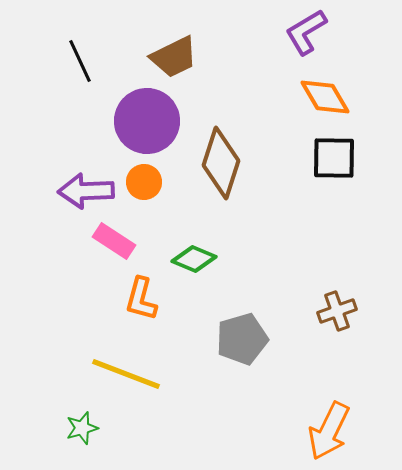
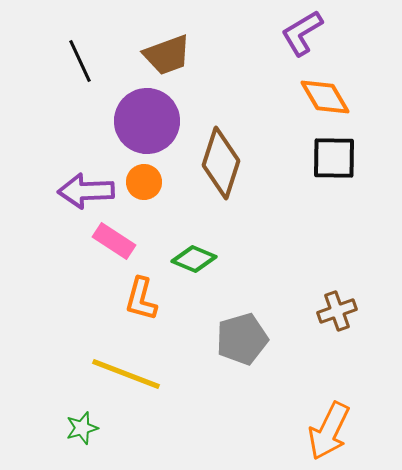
purple L-shape: moved 4 px left, 1 px down
brown trapezoid: moved 7 px left, 2 px up; rotated 6 degrees clockwise
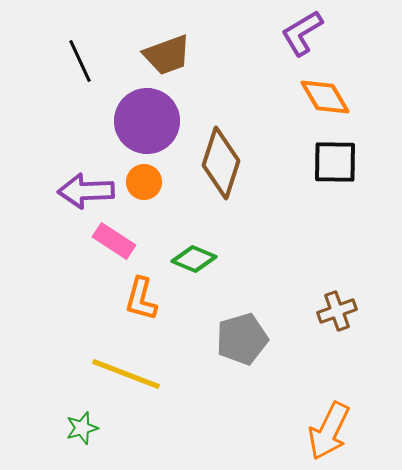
black square: moved 1 px right, 4 px down
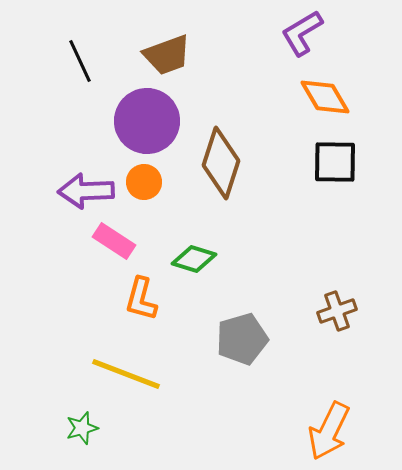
green diamond: rotated 6 degrees counterclockwise
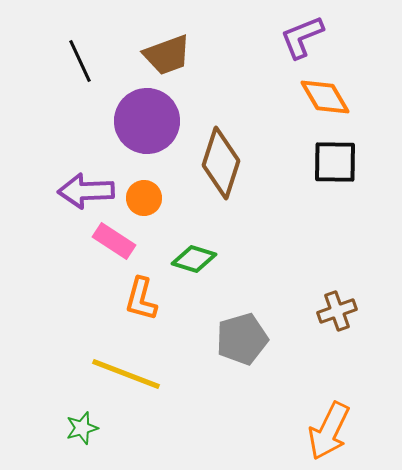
purple L-shape: moved 4 px down; rotated 9 degrees clockwise
orange circle: moved 16 px down
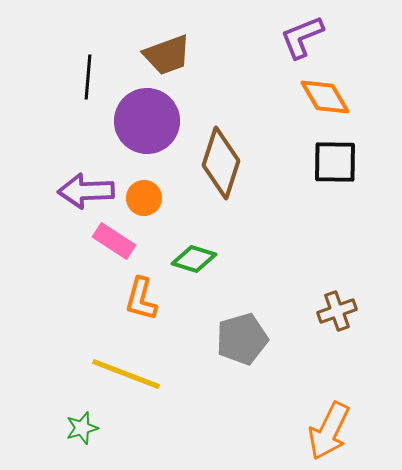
black line: moved 8 px right, 16 px down; rotated 30 degrees clockwise
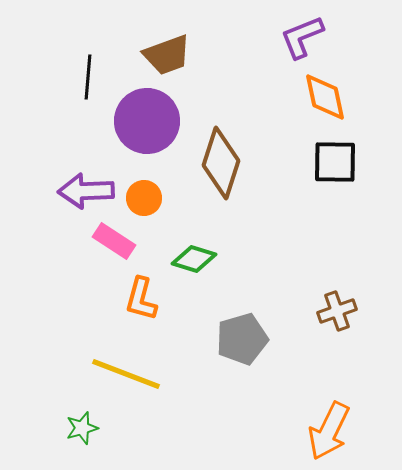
orange diamond: rotated 18 degrees clockwise
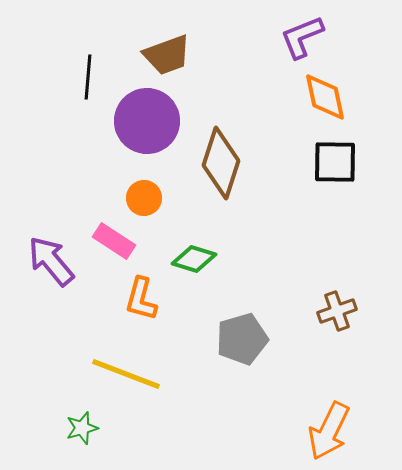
purple arrow: moved 35 px left, 70 px down; rotated 52 degrees clockwise
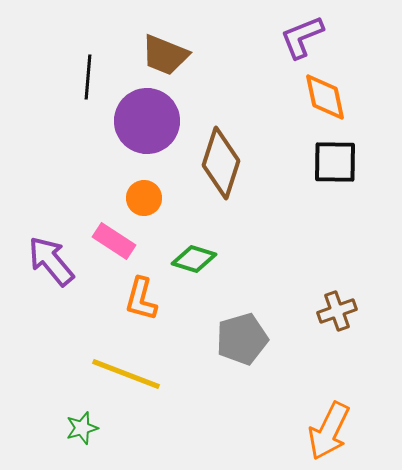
brown trapezoid: moved 2 px left; rotated 42 degrees clockwise
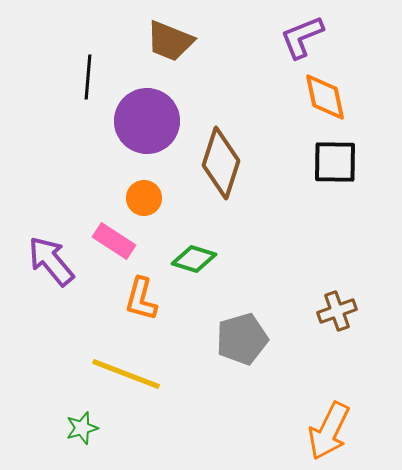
brown trapezoid: moved 5 px right, 14 px up
